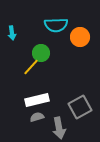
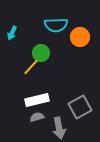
cyan arrow: rotated 32 degrees clockwise
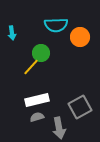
cyan arrow: rotated 32 degrees counterclockwise
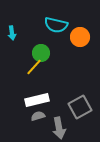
cyan semicircle: rotated 15 degrees clockwise
yellow line: moved 3 px right
gray semicircle: moved 1 px right, 1 px up
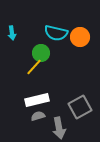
cyan semicircle: moved 8 px down
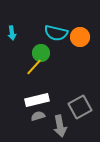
gray arrow: moved 1 px right, 2 px up
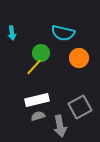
cyan semicircle: moved 7 px right
orange circle: moved 1 px left, 21 px down
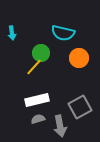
gray semicircle: moved 3 px down
